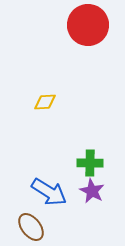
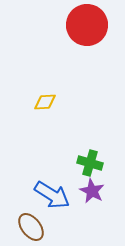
red circle: moved 1 px left
green cross: rotated 15 degrees clockwise
blue arrow: moved 3 px right, 3 px down
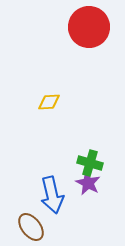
red circle: moved 2 px right, 2 px down
yellow diamond: moved 4 px right
purple star: moved 4 px left, 8 px up
blue arrow: rotated 45 degrees clockwise
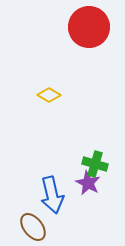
yellow diamond: moved 7 px up; rotated 35 degrees clockwise
green cross: moved 5 px right, 1 px down
brown ellipse: moved 2 px right
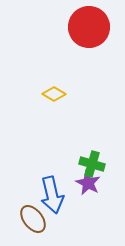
yellow diamond: moved 5 px right, 1 px up
green cross: moved 3 px left
brown ellipse: moved 8 px up
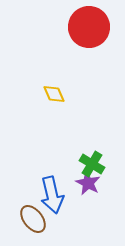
yellow diamond: rotated 35 degrees clockwise
green cross: rotated 15 degrees clockwise
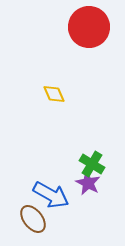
blue arrow: moved 1 px left; rotated 48 degrees counterclockwise
